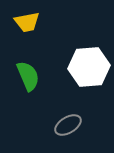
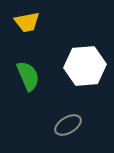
white hexagon: moved 4 px left, 1 px up
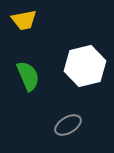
yellow trapezoid: moved 3 px left, 2 px up
white hexagon: rotated 9 degrees counterclockwise
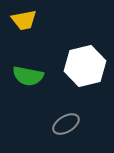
green semicircle: rotated 124 degrees clockwise
gray ellipse: moved 2 px left, 1 px up
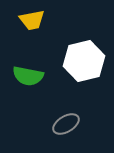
yellow trapezoid: moved 8 px right
white hexagon: moved 1 px left, 5 px up
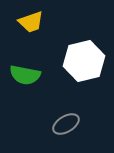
yellow trapezoid: moved 1 px left, 2 px down; rotated 8 degrees counterclockwise
green semicircle: moved 3 px left, 1 px up
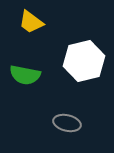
yellow trapezoid: rotated 56 degrees clockwise
gray ellipse: moved 1 px right, 1 px up; rotated 44 degrees clockwise
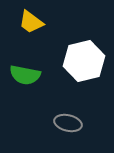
gray ellipse: moved 1 px right
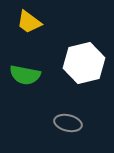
yellow trapezoid: moved 2 px left
white hexagon: moved 2 px down
